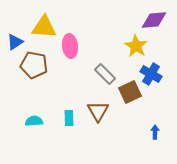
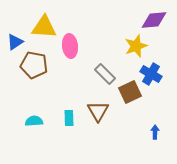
yellow star: rotated 20 degrees clockwise
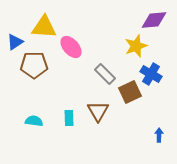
pink ellipse: moved 1 px right, 1 px down; rotated 35 degrees counterclockwise
brown pentagon: rotated 12 degrees counterclockwise
cyan semicircle: rotated 12 degrees clockwise
blue arrow: moved 4 px right, 3 px down
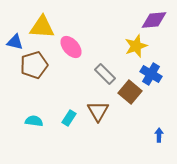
yellow triangle: moved 2 px left
blue triangle: rotated 48 degrees clockwise
brown pentagon: rotated 16 degrees counterclockwise
brown square: rotated 25 degrees counterclockwise
cyan rectangle: rotated 35 degrees clockwise
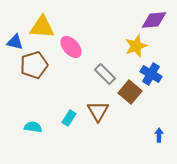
cyan semicircle: moved 1 px left, 6 px down
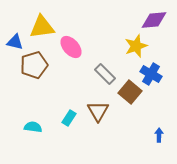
yellow triangle: rotated 12 degrees counterclockwise
